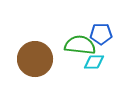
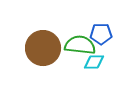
brown circle: moved 8 px right, 11 px up
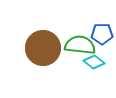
blue pentagon: moved 1 px right
cyan diamond: rotated 40 degrees clockwise
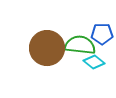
brown circle: moved 4 px right
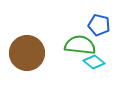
blue pentagon: moved 3 px left, 9 px up; rotated 15 degrees clockwise
brown circle: moved 20 px left, 5 px down
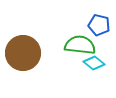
brown circle: moved 4 px left
cyan diamond: moved 1 px down
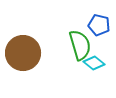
green semicircle: rotated 68 degrees clockwise
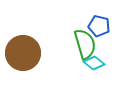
blue pentagon: moved 1 px down
green semicircle: moved 5 px right, 1 px up
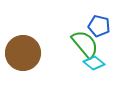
green semicircle: rotated 24 degrees counterclockwise
